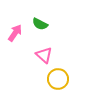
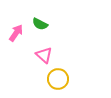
pink arrow: moved 1 px right
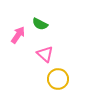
pink arrow: moved 2 px right, 2 px down
pink triangle: moved 1 px right, 1 px up
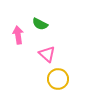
pink arrow: rotated 42 degrees counterclockwise
pink triangle: moved 2 px right
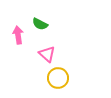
yellow circle: moved 1 px up
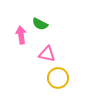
pink arrow: moved 3 px right
pink triangle: rotated 30 degrees counterclockwise
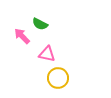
pink arrow: moved 1 px right, 1 px down; rotated 36 degrees counterclockwise
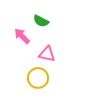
green semicircle: moved 1 px right, 3 px up
yellow circle: moved 20 px left
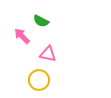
pink triangle: moved 1 px right
yellow circle: moved 1 px right, 2 px down
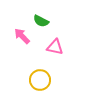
pink triangle: moved 7 px right, 7 px up
yellow circle: moved 1 px right
